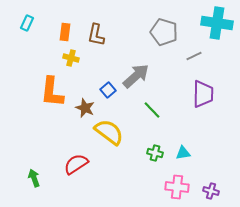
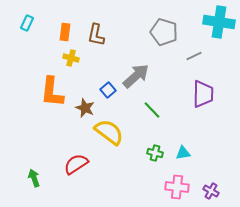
cyan cross: moved 2 px right, 1 px up
purple cross: rotated 14 degrees clockwise
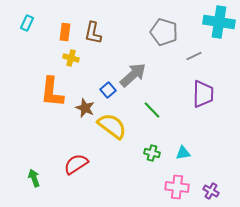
brown L-shape: moved 3 px left, 2 px up
gray arrow: moved 3 px left, 1 px up
yellow semicircle: moved 3 px right, 6 px up
green cross: moved 3 px left
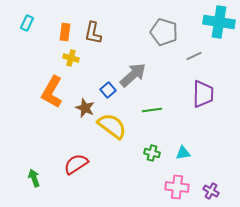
orange L-shape: rotated 24 degrees clockwise
green line: rotated 54 degrees counterclockwise
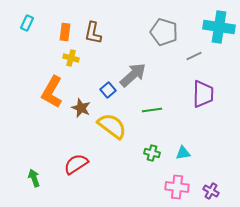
cyan cross: moved 5 px down
brown star: moved 4 px left
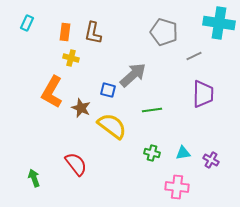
cyan cross: moved 4 px up
blue square: rotated 35 degrees counterclockwise
red semicircle: rotated 85 degrees clockwise
purple cross: moved 31 px up
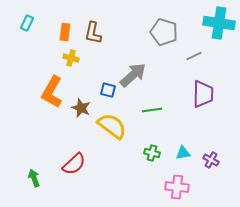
red semicircle: moved 2 px left; rotated 85 degrees clockwise
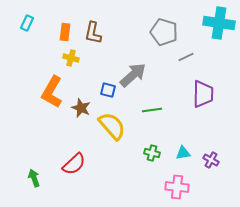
gray line: moved 8 px left, 1 px down
yellow semicircle: rotated 12 degrees clockwise
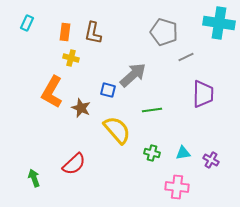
yellow semicircle: moved 5 px right, 4 px down
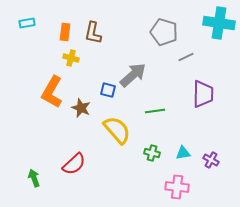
cyan rectangle: rotated 56 degrees clockwise
green line: moved 3 px right, 1 px down
